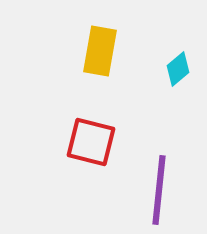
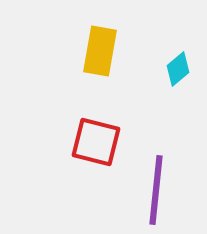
red square: moved 5 px right
purple line: moved 3 px left
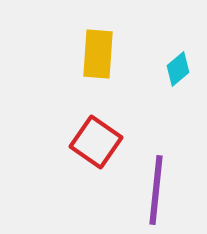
yellow rectangle: moved 2 px left, 3 px down; rotated 6 degrees counterclockwise
red square: rotated 21 degrees clockwise
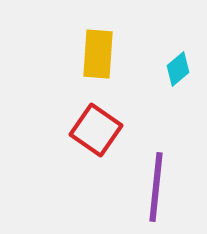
red square: moved 12 px up
purple line: moved 3 px up
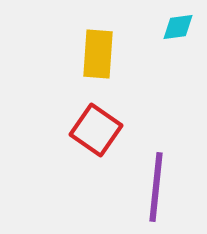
cyan diamond: moved 42 px up; rotated 32 degrees clockwise
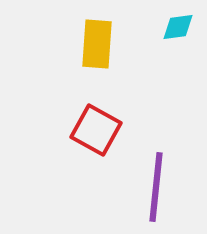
yellow rectangle: moved 1 px left, 10 px up
red square: rotated 6 degrees counterclockwise
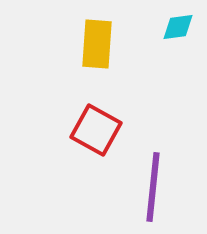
purple line: moved 3 px left
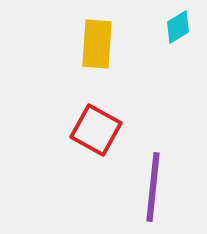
cyan diamond: rotated 24 degrees counterclockwise
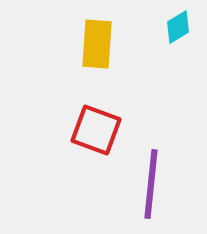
red square: rotated 9 degrees counterclockwise
purple line: moved 2 px left, 3 px up
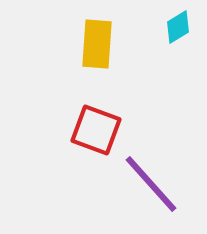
purple line: rotated 48 degrees counterclockwise
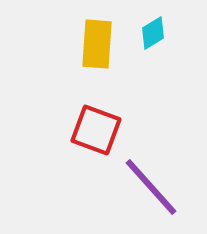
cyan diamond: moved 25 px left, 6 px down
purple line: moved 3 px down
